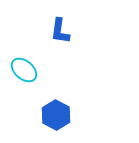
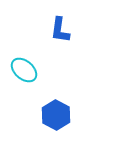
blue L-shape: moved 1 px up
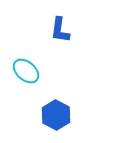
cyan ellipse: moved 2 px right, 1 px down
